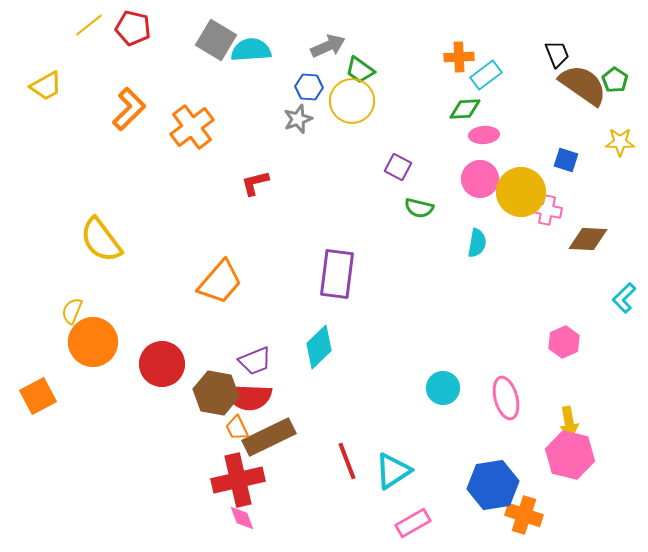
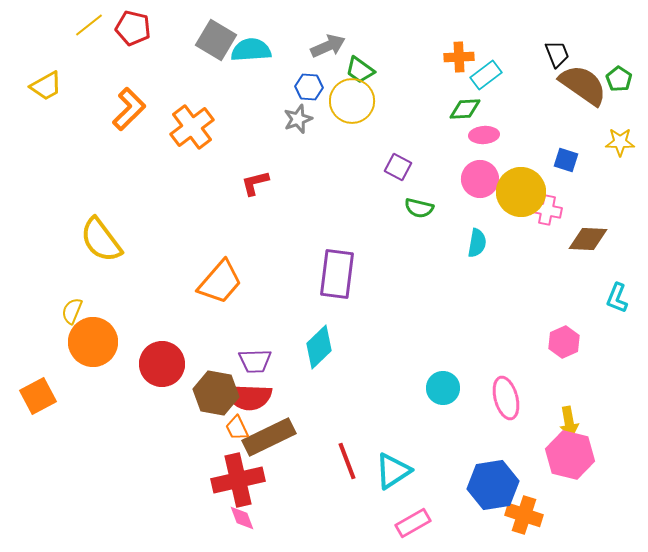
green pentagon at (615, 80): moved 4 px right, 1 px up
cyan L-shape at (624, 298): moved 7 px left; rotated 24 degrees counterclockwise
purple trapezoid at (255, 361): rotated 20 degrees clockwise
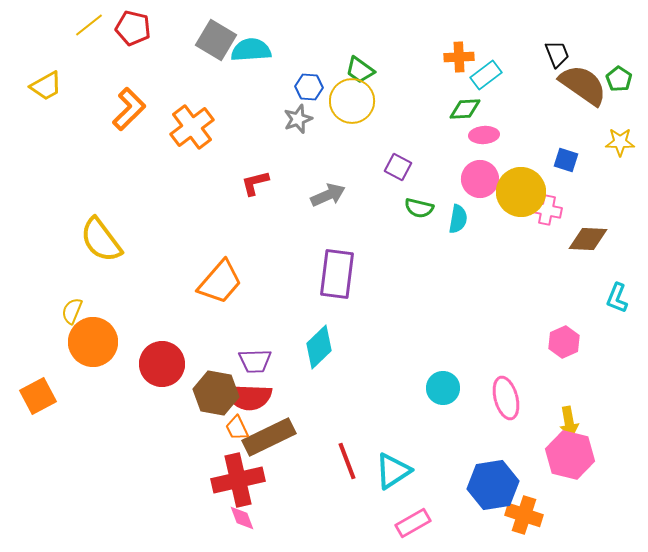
gray arrow at (328, 46): moved 149 px down
cyan semicircle at (477, 243): moved 19 px left, 24 px up
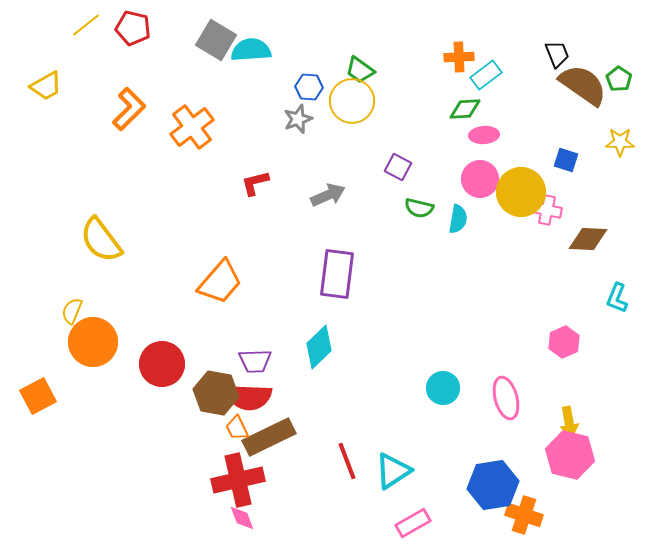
yellow line at (89, 25): moved 3 px left
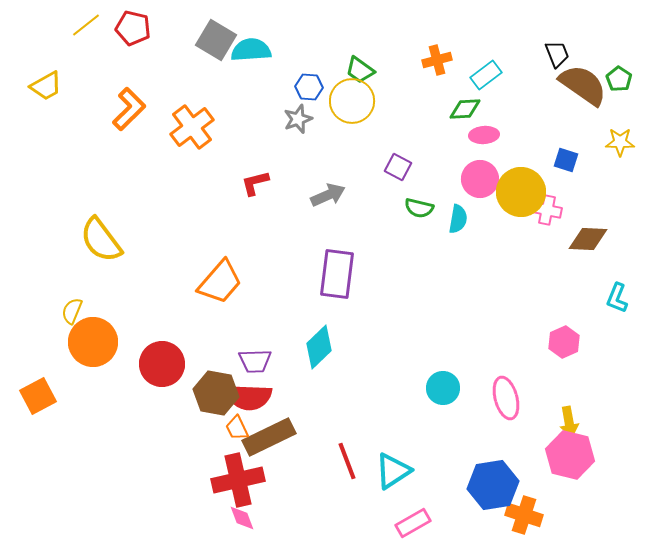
orange cross at (459, 57): moved 22 px left, 3 px down; rotated 12 degrees counterclockwise
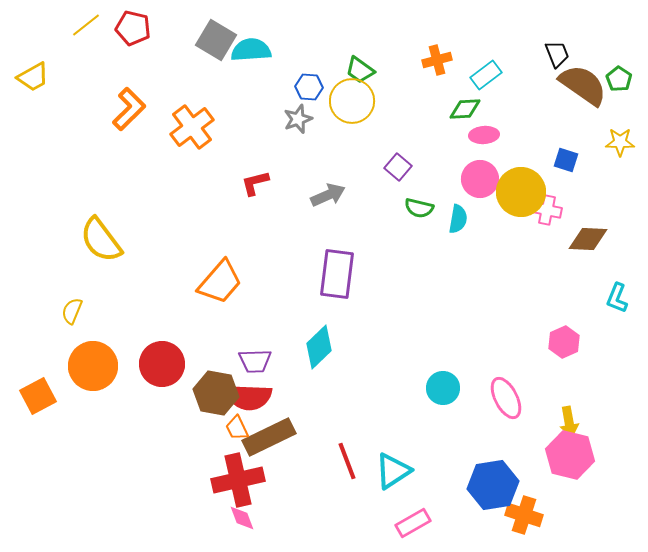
yellow trapezoid at (46, 86): moved 13 px left, 9 px up
purple square at (398, 167): rotated 12 degrees clockwise
orange circle at (93, 342): moved 24 px down
pink ellipse at (506, 398): rotated 12 degrees counterclockwise
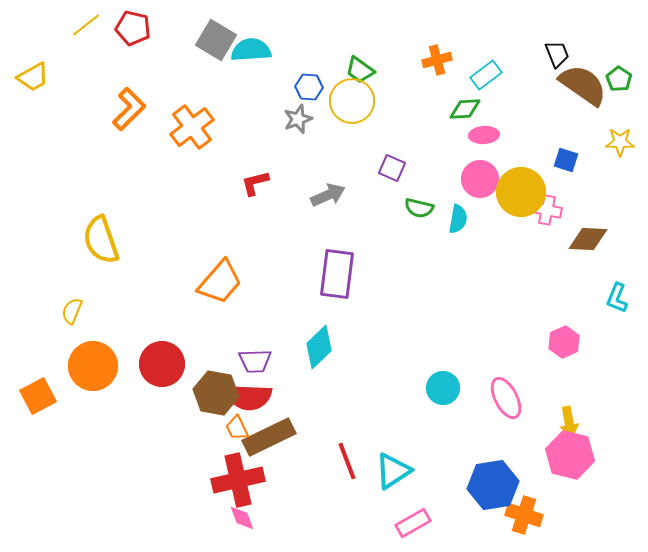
purple square at (398, 167): moved 6 px left, 1 px down; rotated 16 degrees counterclockwise
yellow semicircle at (101, 240): rotated 18 degrees clockwise
